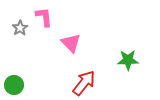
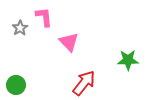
pink triangle: moved 2 px left, 1 px up
green circle: moved 2 px right
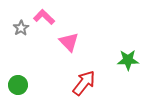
pink L-shape: rotated 40 degrees counterclockwise
gray star: moved 1 px right
green circle: moved 2 px right
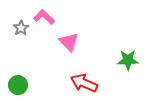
red arrow: rotated 104 degrees counterclockwise
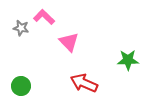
gray star: rotated 28 degrees counterclockwise
green circle: moved 3 px right, 1 px down
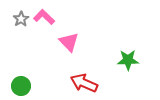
gray star: moved 9 px up; rotated 28 degrees clockwise
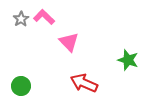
green star: rotated 20 degrees clockwise
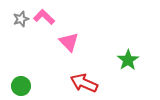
gray star: rotated 14 degrees clockwise
green star: rotated 20 degrees clockwise
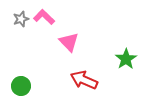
green star: moved 2 px left, 1 px up
red arrow: moved 3 px up
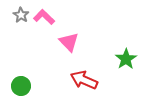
gray star: moved 4 px up; rotated 21 degrees counterclockwise
